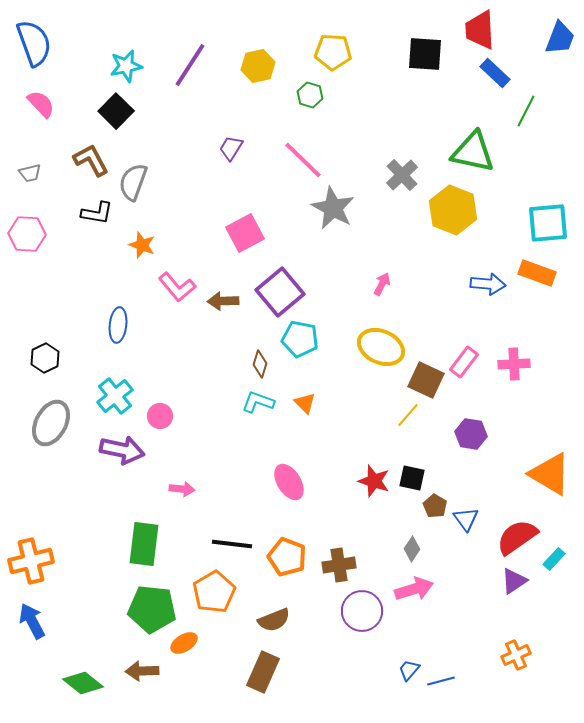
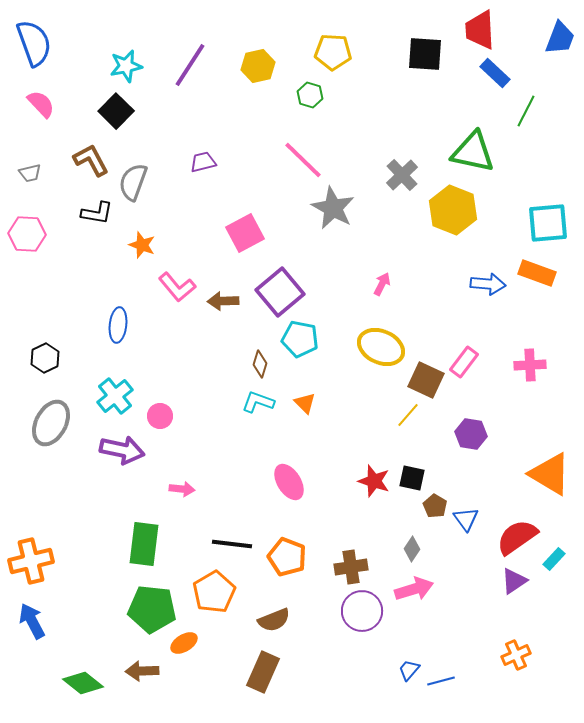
purple trapezoid at (231, 148): moved 28 px left, 14 px down; rotated 44 degrees clockwise
pink cross at (514, 364): moved 16 px right, 1 px down
brown cross at (339, 565): moved 12 px right, 2 px down
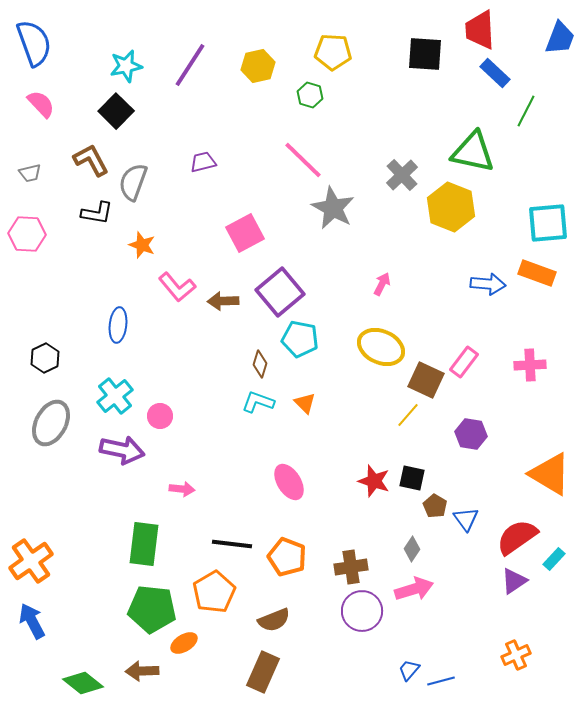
yellow hexagon at (453, 210): moved 2 px left, 3 px up
orange cross at (31, 561): rotated 21 degrees counterclockwise
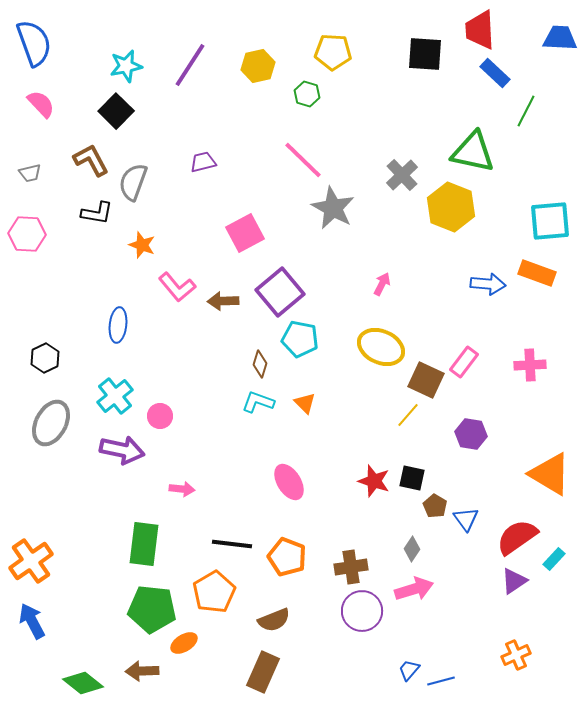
blue trapezoid at (560, 38): rotated 108 degrees counterclockwise
green hexagon at (310, 95): moved 3 px left, 1 px up
cyan square at (548, 223): moved 2 px right, 2 px up
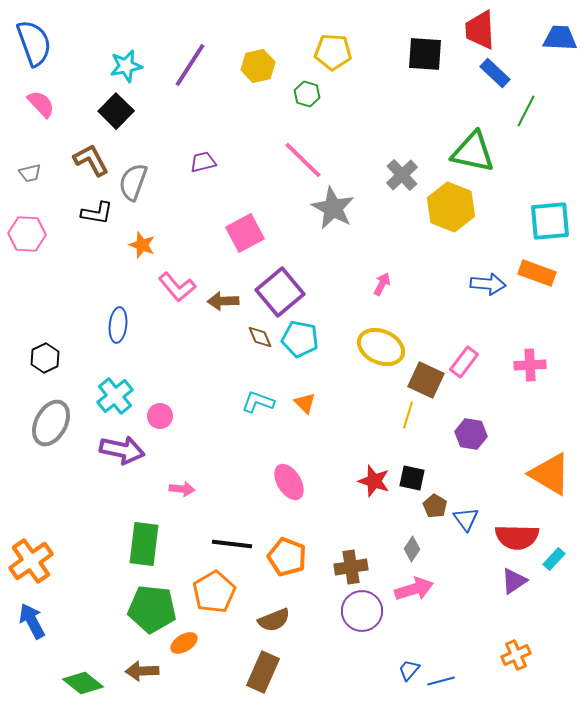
brown diamond at (260, 364): moved 27 px up; rotated 40 degrees counterclockwise
yellow line at (408, 415): rotated 24 degrees counterclockwise
red semicircle at (517, 537): rotated 144 degrees counterclockwise
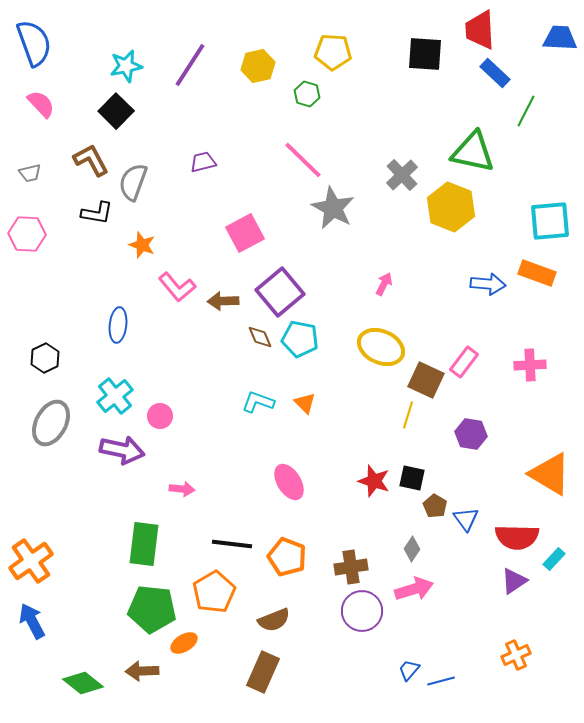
pink arrow at (382, 284): moved 2 px right
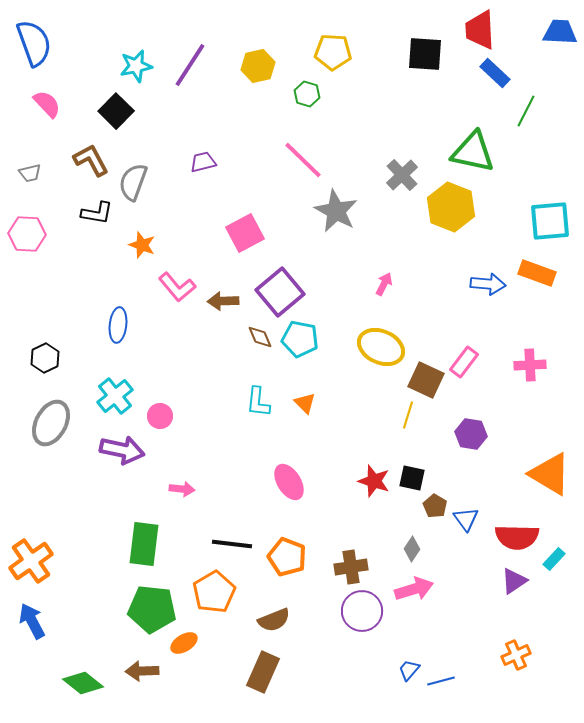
blue trapezoid at (560, 38): moved 6 px up
cyan star at (126, 66): moved 10 px right
pink semicircle at (41, 104): moved 6 px right
gray star at (333, 208): moved 3 px right, 3 px down
cyan L-shape at (258, 402): rotated 104 degrees counterclockwise
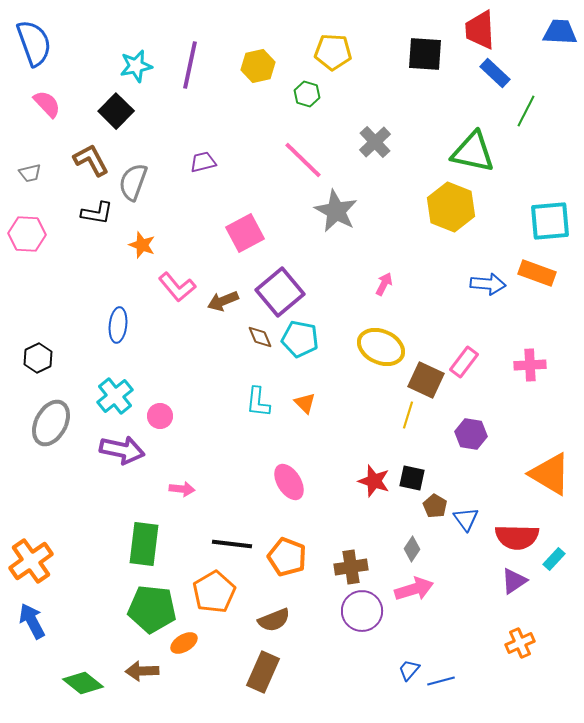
purple line at (190, 65): rotated 21 degrees counterclockwise
gray cross at (402, 175): moved 27 px left, 33 px up
brown arrow at (223, 301): rotated 20 degrees counterclockwise
black hexagon at (45, 358): moved 7 px left
orange cross at (516, 655): moved 4 px right, 12 px up
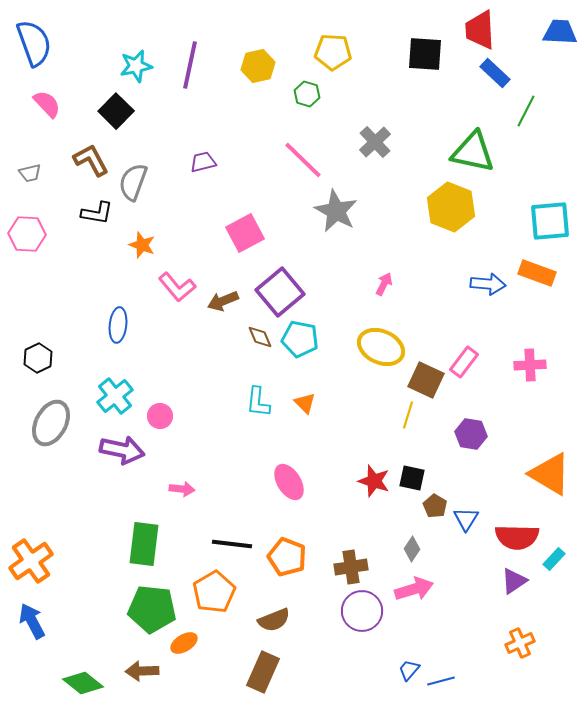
blue triangle at (466, 519): rotated 8 degrees clockwise
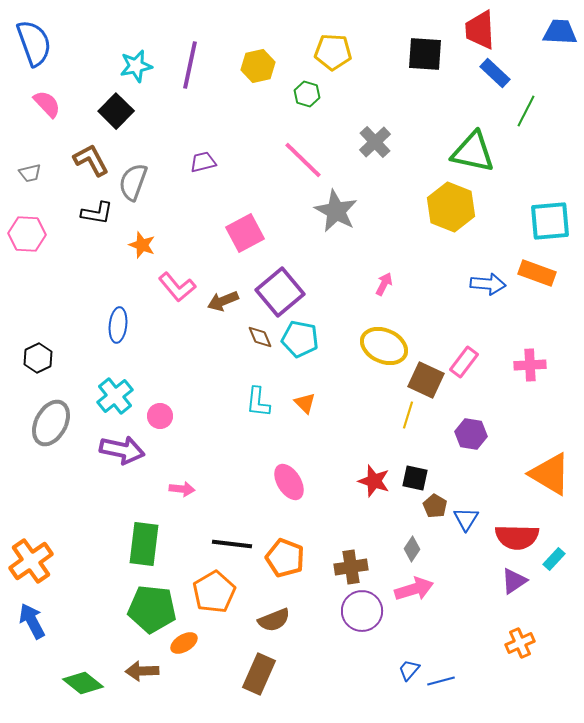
yellow ellipse at (381, 347): moved 3 px right, 1 px up
black square at (412, 478): moved 3 px right
orange pentagon at (287, 557): moved 2 px left, 1 px down
brown rectangle at (263, 672): moved 4 px left, 2 px down
